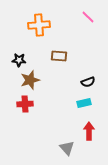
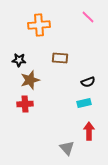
brown rectangle: moved 1 px right, 2 px down
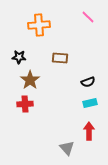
black star: moved 3 px up
brown star: rotated 18 degrees counterclockwise
cyan rectangle: moved 6 px right
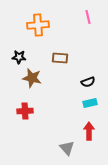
pink line: rotated 32 degrees clockwise
orange cross: moved 1 px left
brown star: moved 2 px right, 2 px up; rotated 24 degrees counterclockwise
red cross: moved 7 px down
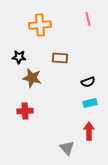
pink line: moved 2 px down
orange cross: moved 2 px right
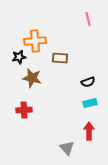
orange cross: moved 5 px left, 16 px down
black star: rotated 16 degrees counterclockwise
red cross: moved 1 px left, 1 px up
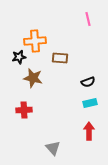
brown star: moved 1 px right
gray triangle: moved 14 px left
